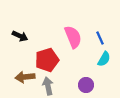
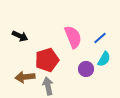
blue line: rotated 72 degrees clockwise
purple circle: moved 16 px up
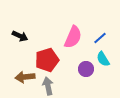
pink semicircle: rotated 45 degrees clockwise
cyan semicircle: moved 1 px left; rotated 119 degrees clockwise
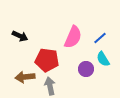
red pentagon: rotated 25 degrees clockwise
gray arrow: moved 2 px right
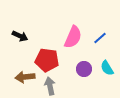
cyan semicircle: moved 4 px right, 9 px down
purple circle: moved 2 px left
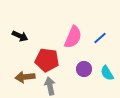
cyan semicircle: moved 5 px down
